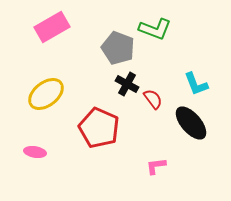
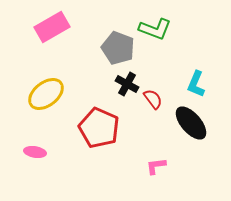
cyan L-shape: rotated 44 degrees clockwise
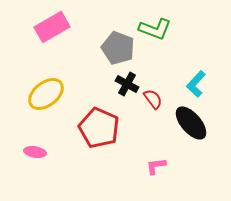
cyan L-shape: rotated 20 degrees clockwise
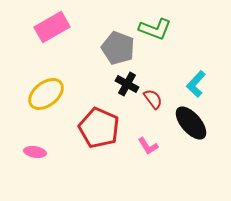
pink L-shape: moved 8 px left, 20 px up; rotated 115 degrees counterclockwise
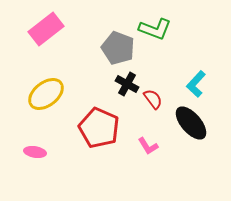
pink rectangle: moved 6 px left, 2 px down; rotated 8 degrees counterclockwise
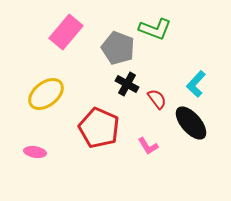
pink rectangle: moved 20 px right, 3 px down; rotated 12 degrees counterclockwise
red semicircle: moved 4 px right
